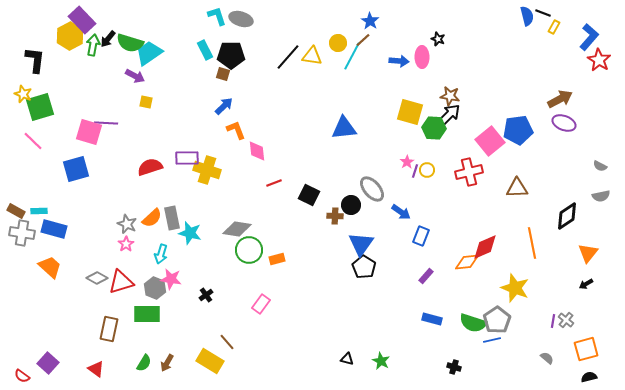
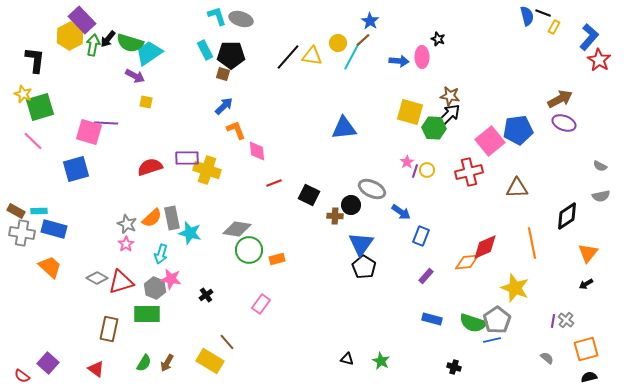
gray ellipse at (372, 189): rotated 24 degrees counterclockwise
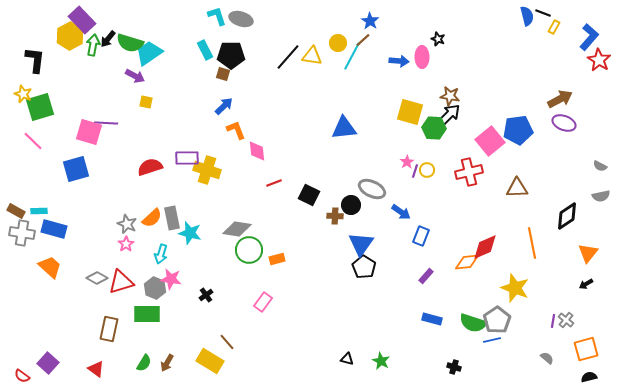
pink rectangle at (261, 304): moved 2 px right, 2 px up
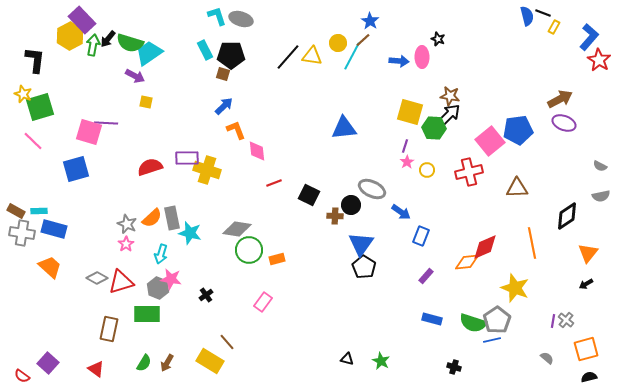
purple line at (415, 171): moved 10 px left, 25 px up
gray hexagon at (155, 288): moved 3 px right
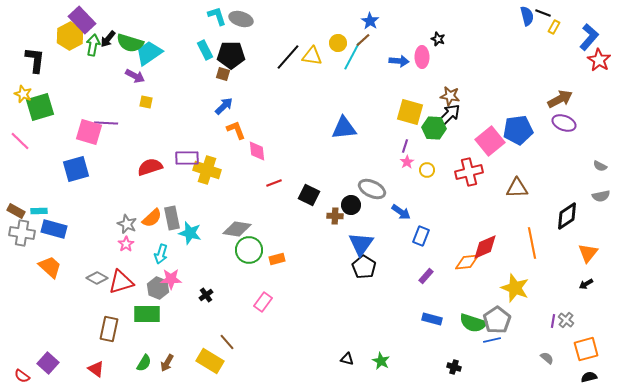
pink line at (33, 141): moved 13 px left
pink star at (171, 279): rotated 10 degrees counterclockwise
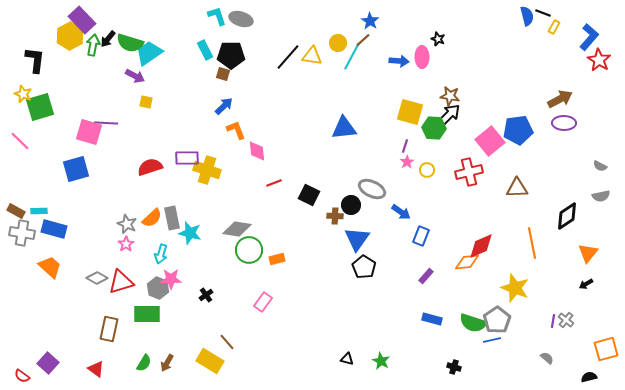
purple ellipse at (564, 123): rotated 20 degrees counterclockwise
blue triangle at (361, 244): moved 4 px left, 5 px up
red diamond at (485, 247): moved 4 px left, 1 px up
orange square at (586, 349): moved 20 px right
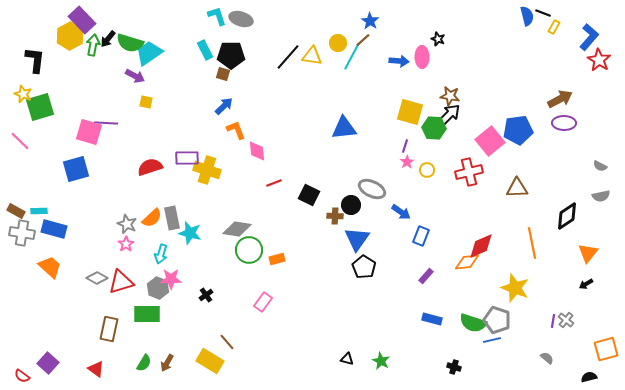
gray pentagon at (497, 320): rotated 20 degrees counterclockwise
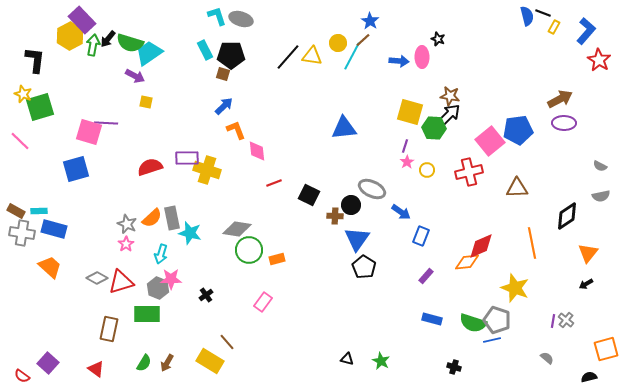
blue L-shape at (589, 37): moved 3 px left, 6 px up
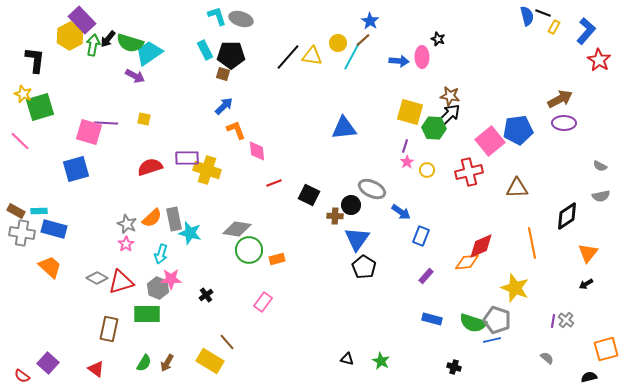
yellow square at (146, 102): moved 2 px left, 17 px down
gray rectangle at (172, 218): moved 2 px right, 1 px down
